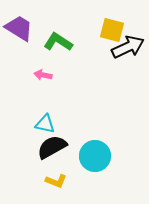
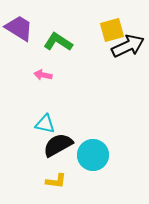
yellow square: rotated 30 degrees counterclockwise
black arrow: moved 1 px up
black semicircle: moved 6 px right, 2 px up
cyan circle: moved 2 px left, 1 px up
yellow L-shape: rotated 15 degrees counterclockwise
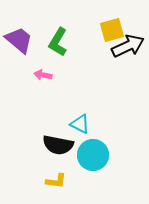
purple trapezoid: moved 12 px down; rotated 8 degrees clockwise
green L-shape: rotated 92 degrees counterclockwise
cyan triangle: moved 35 px right; rotated 15 degrees clockwise
black semicircle: rotated 140 degrees counterclockwise
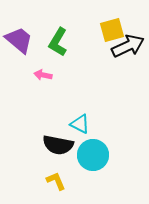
yellow L-shape: rotated 120 degrees counterclockwise
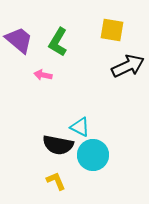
yellow square: rotated 25 degrees clockwise
black arrow: moved 20 px down
cyan triangle: moved 3 px down
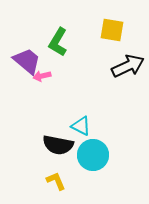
purple trapezoid: moved 8 px right, 21 px down
pink arrow: moved 1 px left, 1 px down; rotated 24 degrees counterclockwise
cyan triangle: moved 1 px right, 1 px up
